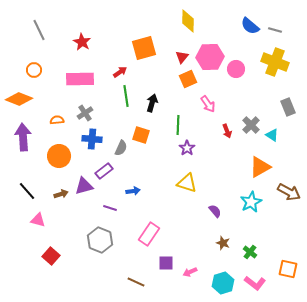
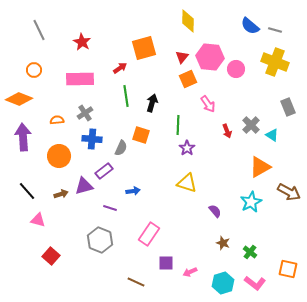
pink hexagon at (210, 57): rotated 8 degrees clockwise
red arrow at (120, 72): moved 4 px up
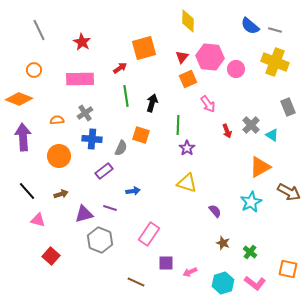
purple triangle at (84, 186): moved 28 px down
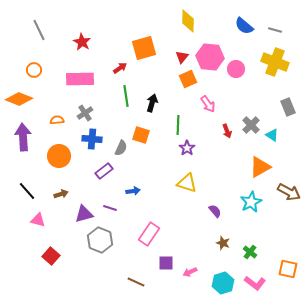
blue semicircle at (250, 26): moved 6 px left
